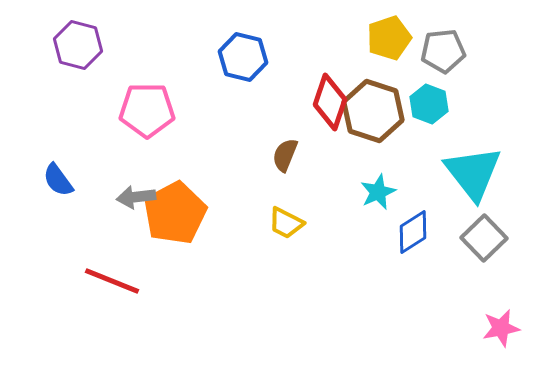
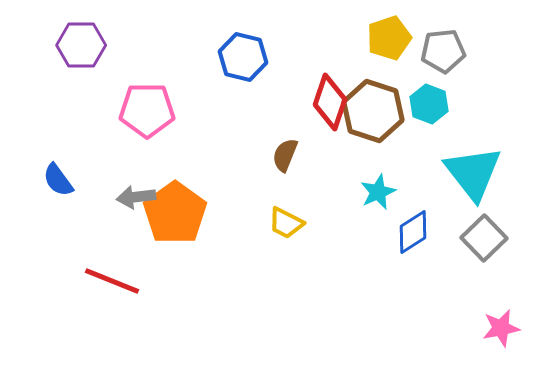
purple hexagon: moved 3 px right; rotated 15 degrees counterclockwise
orange pentagon: rotated 8 degrees counterclockwise
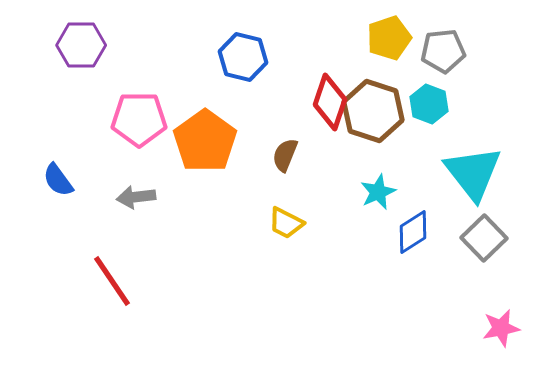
pink pentagon: moved 8 px left, 9 px down
orange pentagon: moved 30 px right, 72 px up
red line: rotated 34 degrees clockwise
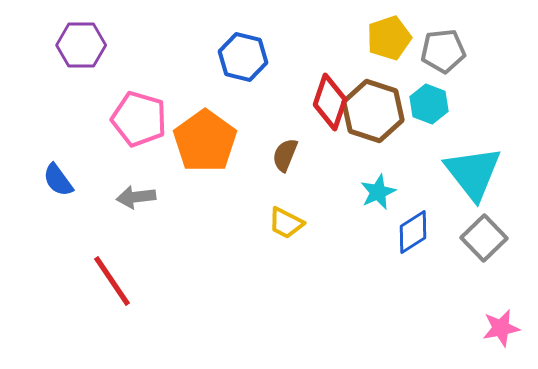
pink pentagon: rotated 16 degrees clockwise
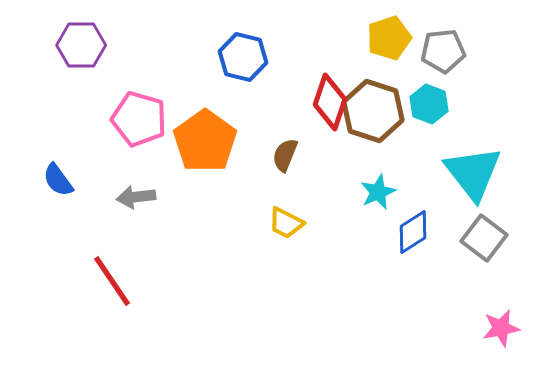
gray square: rotated 9 degrees counterclockwise
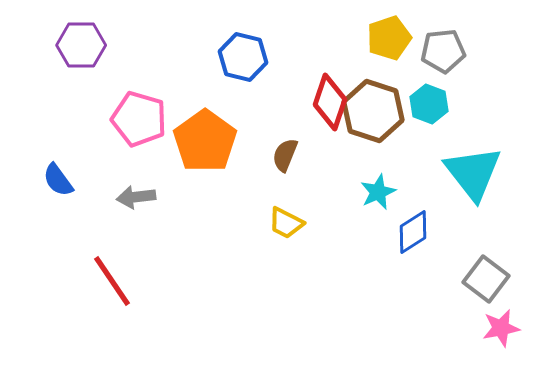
gray square: moved 2 px right, 41 px down
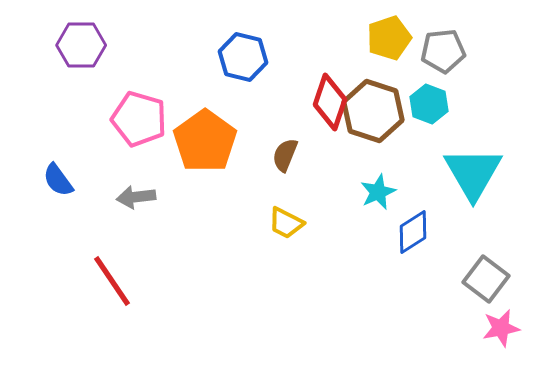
cyan triangle: rotated 8 degrees clockwise
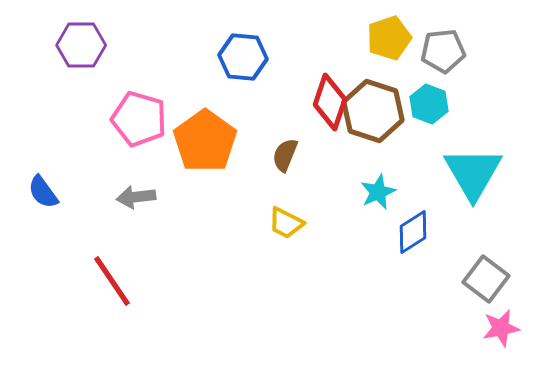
blue hexagon: rotated 9 degrees counterclockwise
blue semicircle: moved 15 px left, 12 px down
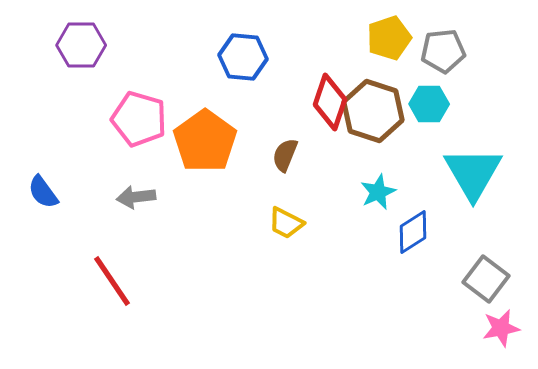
cyan hexagon: rotated 21 degrees counterclockwise
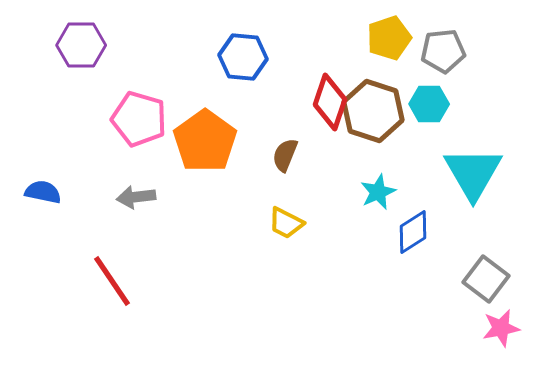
blue semicircle: rotated 138 degrees clockwise
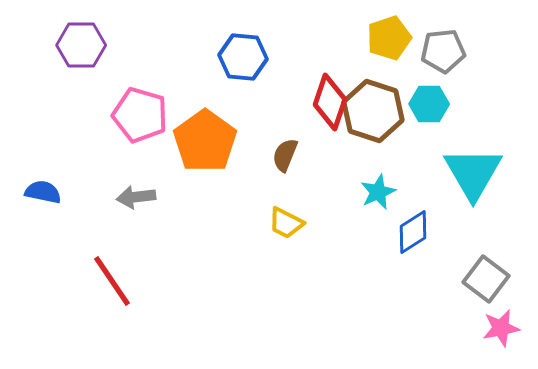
pink pentagon: moved 1 px right, 4 px up
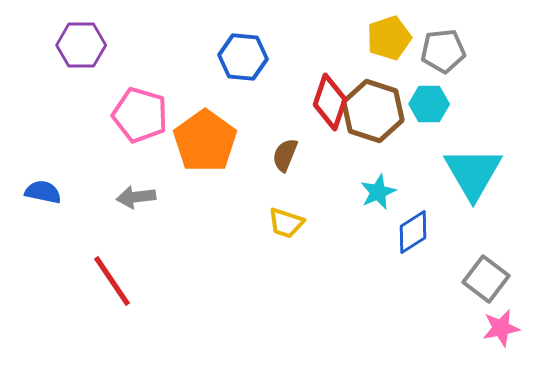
yellow trapezoid: rotated 9 degrees counterclockwise
